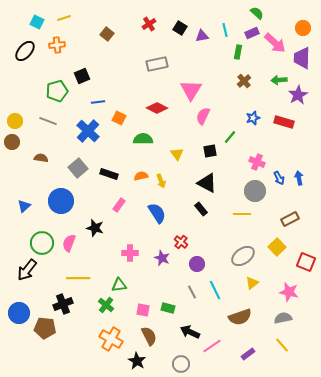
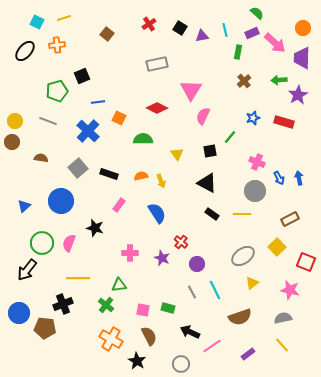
black rectangle at (201, 209): moved 11 px right, 5 px down; rotated 16 degrees counterclockwise
pink star at (289, 292): moved 1 px right, 2 px up
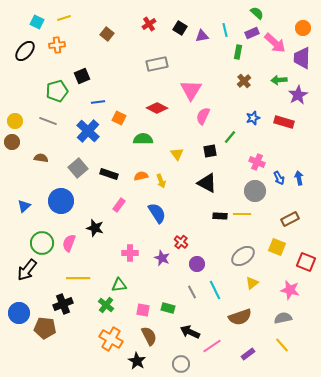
black rectangle at (212, 214): moved 8 px right, 2 px down; rotated 32 degrees counterclockwise
yellow square at (277, 247): rotated 24 degrees counterclockwise
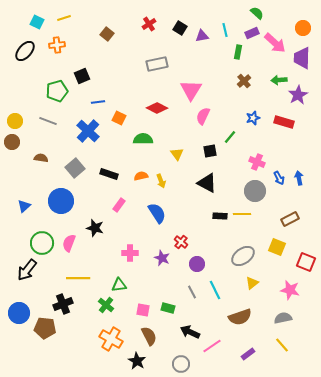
gray square at (78, 168): moved 3 px left
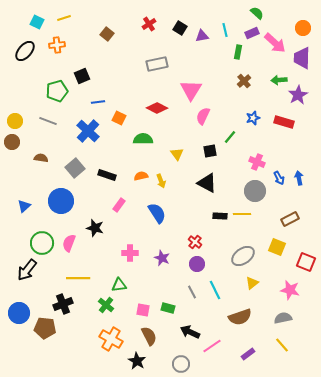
black rectangle at (109, 174): moved 2 px left, 1 px down
red cross at (181, 242): moved 14 px right
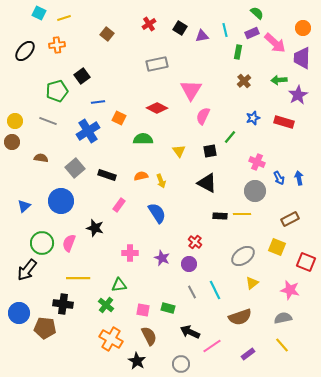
cyan square at (37, 22): moved 2 px right, 9 px up
black square at (82, 76): rotated 14 degrees counterclockwise
blue cross at (88, 131): rotated 15 degrees clockwise
yellow triangle at (177, 154): moved 2 px right, 3 px up
purple circle at (197, 264): moved 8 px left
black cross at (63, 304): rotated 30 degrees clockwise
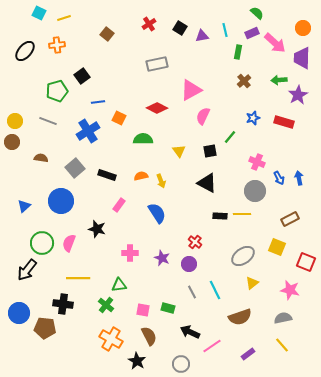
pink triangle at (191, 90): rotated 30 degrees clockwise
black star at (95, 228): moved 2 px right, 1 px down
